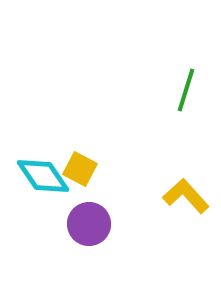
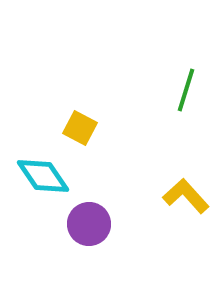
yellow square: moved 41 px up
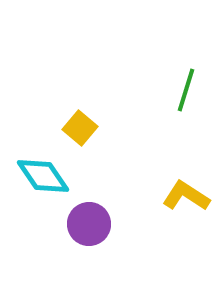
yellow square: rotated 12 degrees clockwise
yellow L-shape: rotated 15 degrees counterclockwise
